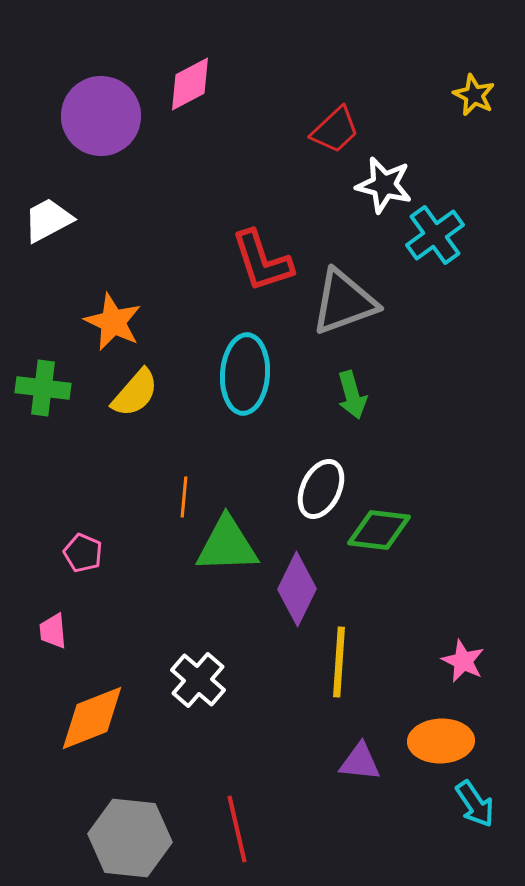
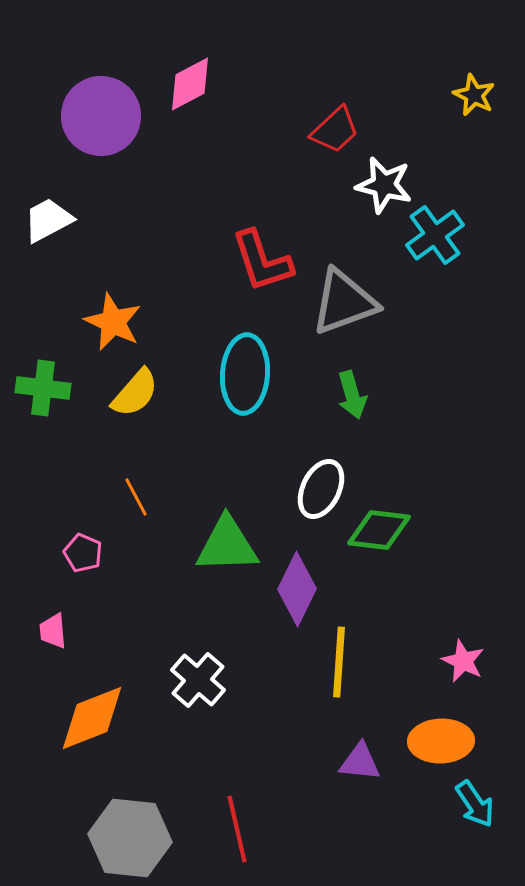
orange line: moved 48 px left; rotated 33 degrees counterclockwise
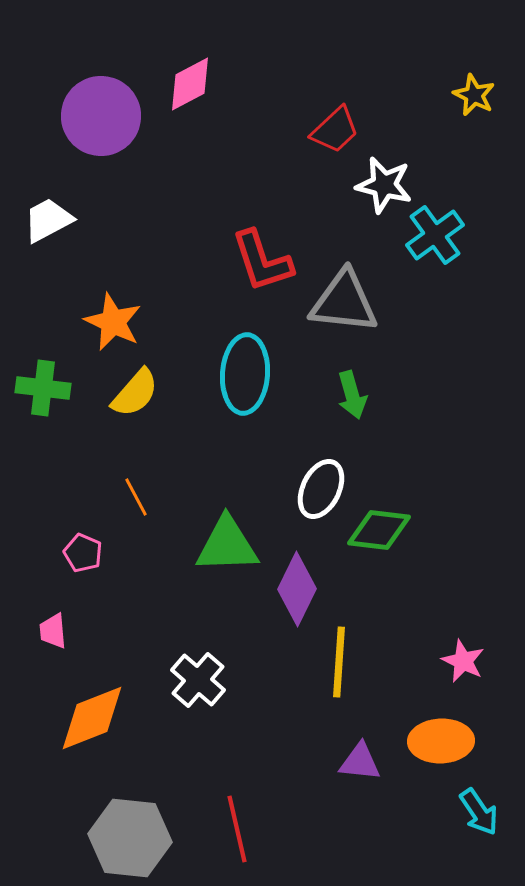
gray triangle: rotated 26 degrees clockwise
cyan arrow: moved 4 px right, 8 px down
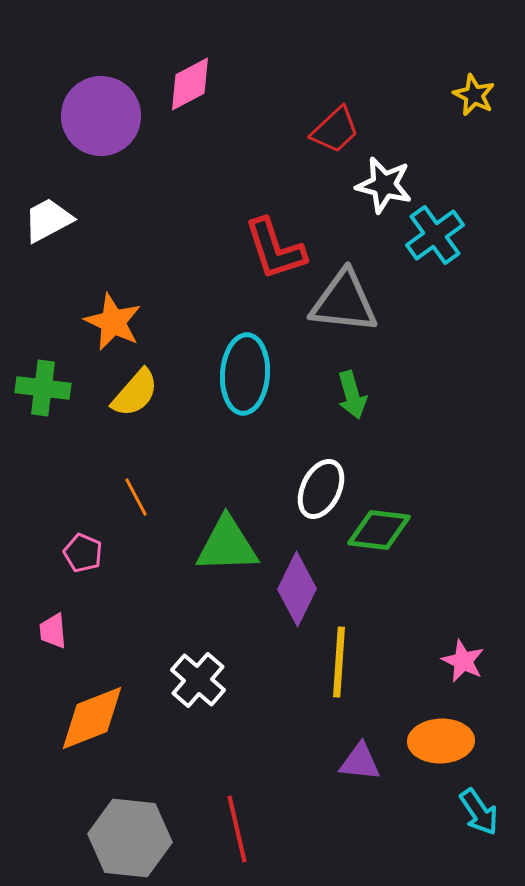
red L-shape: moved 13 px right, 12 px up
